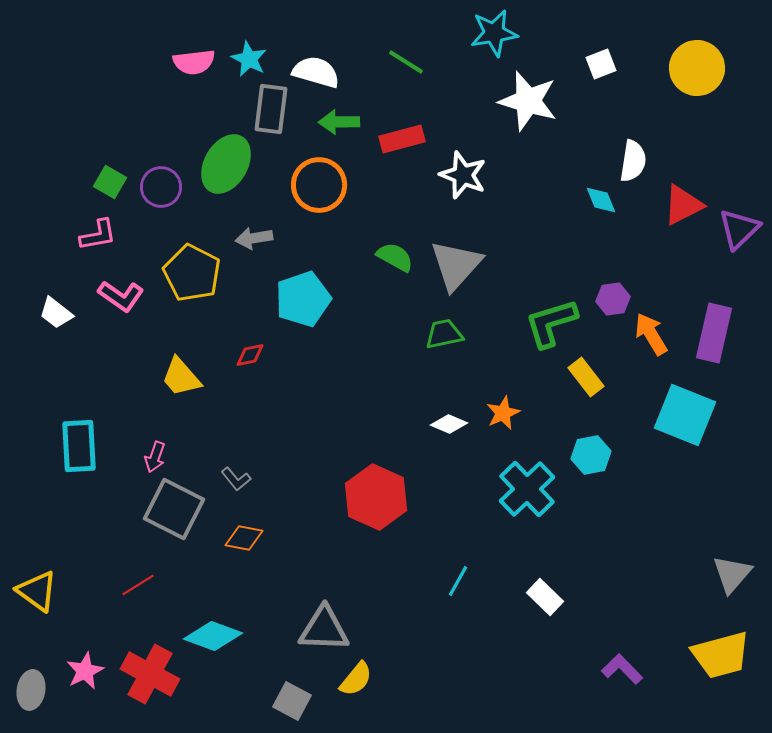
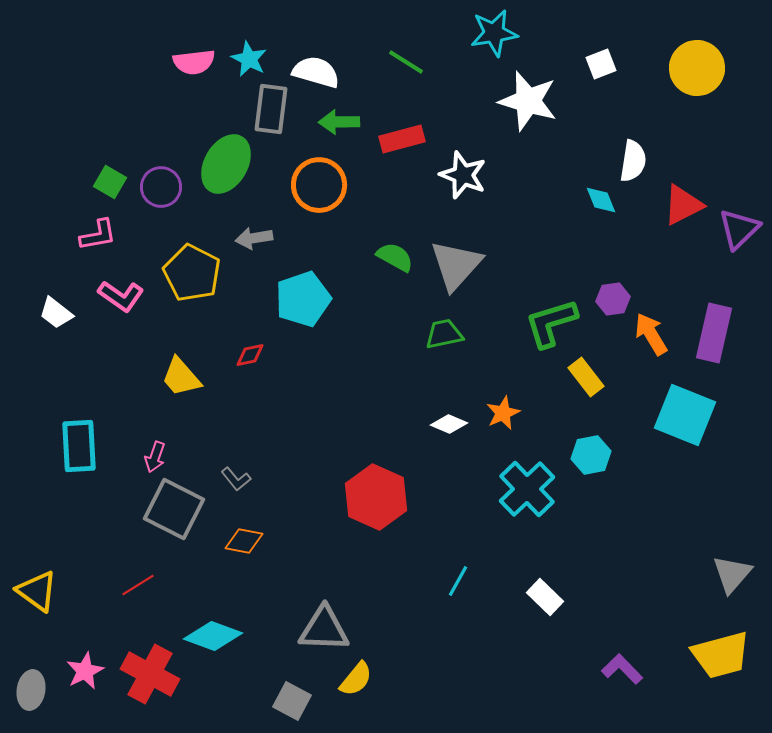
orange diamond at (244, 538): moved 3 px down
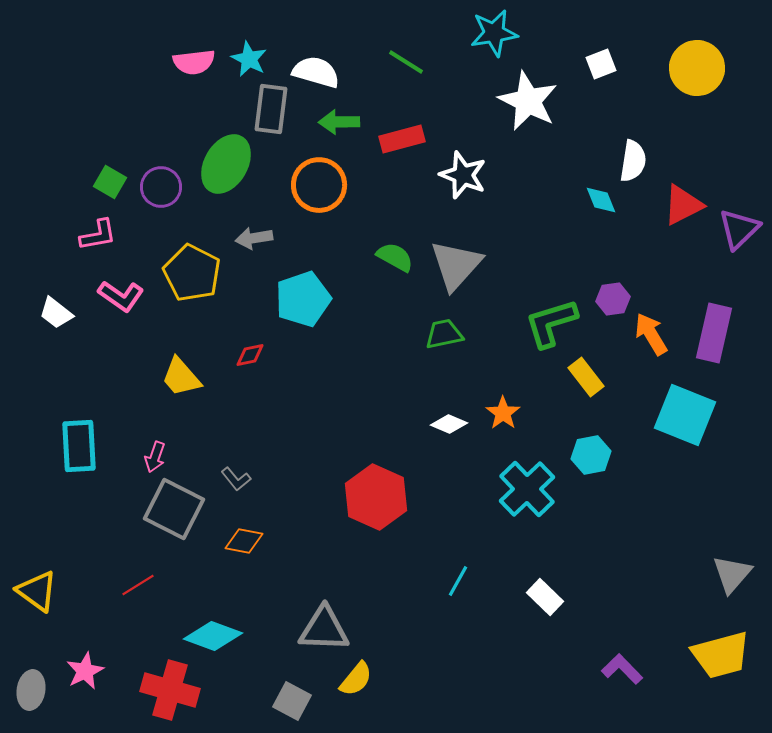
white star at (528, 101): rotated 10 degrees clockwise
orange star at (503, 413): rotated 12 degrees counterclockwise
red cross at (150, 674): moved 20 px right, 16 px down; rotated 12 degrees counterclockwise
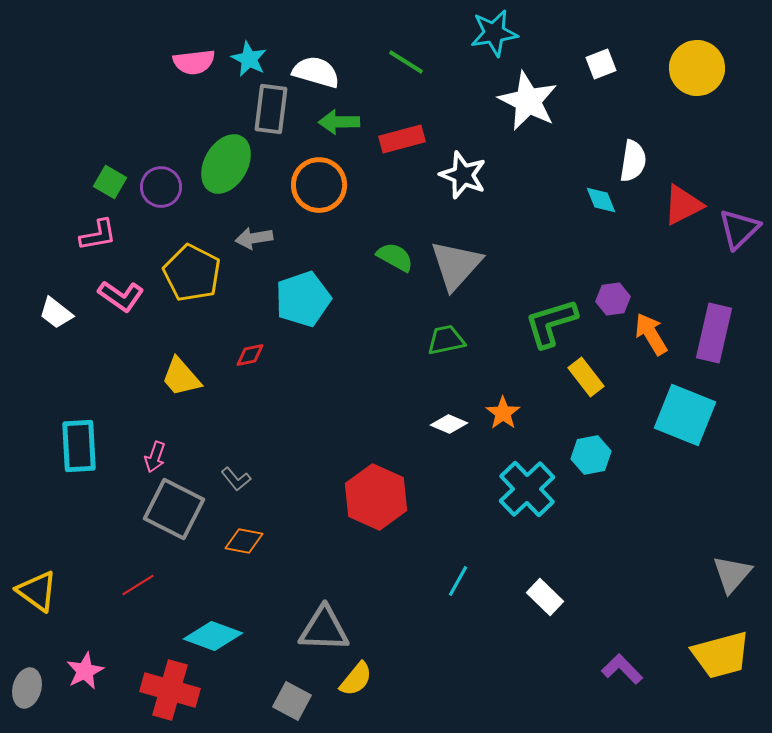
green trapezoid at (444, 334): moved 2 px right, 6 px down
gray ellipse at (31, 690): moved 4 px left, 2 px up; rotated 6 degrees clockwise
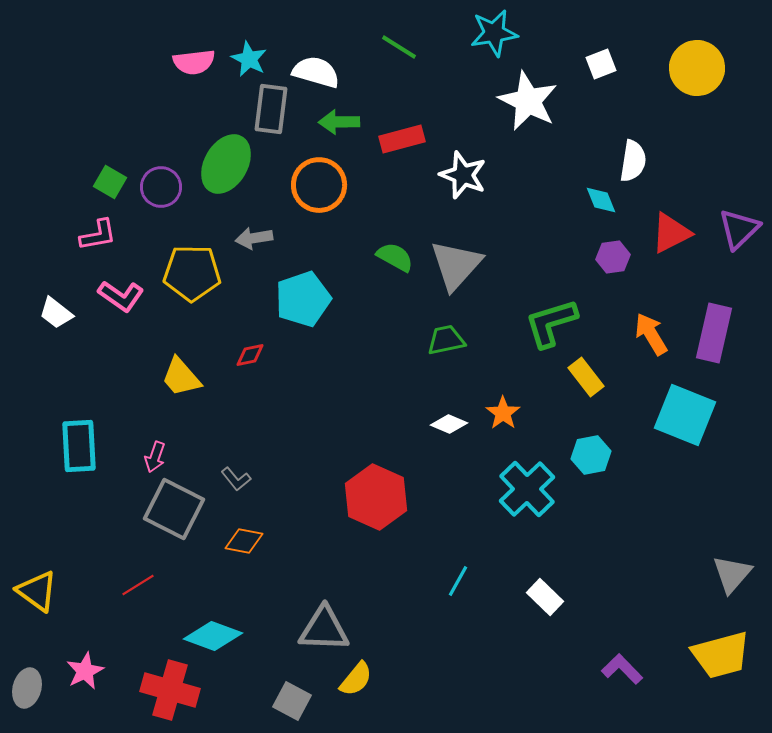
green line at (406, 62): moved 7 px left, 15 px up
red triangle at (683, 205): moved 12 px left, 28 px down
yellow pentagon at (192, 273): rotated 26 degrees counterclockwise
purple hexagon at (613, 299): moved 42 px up
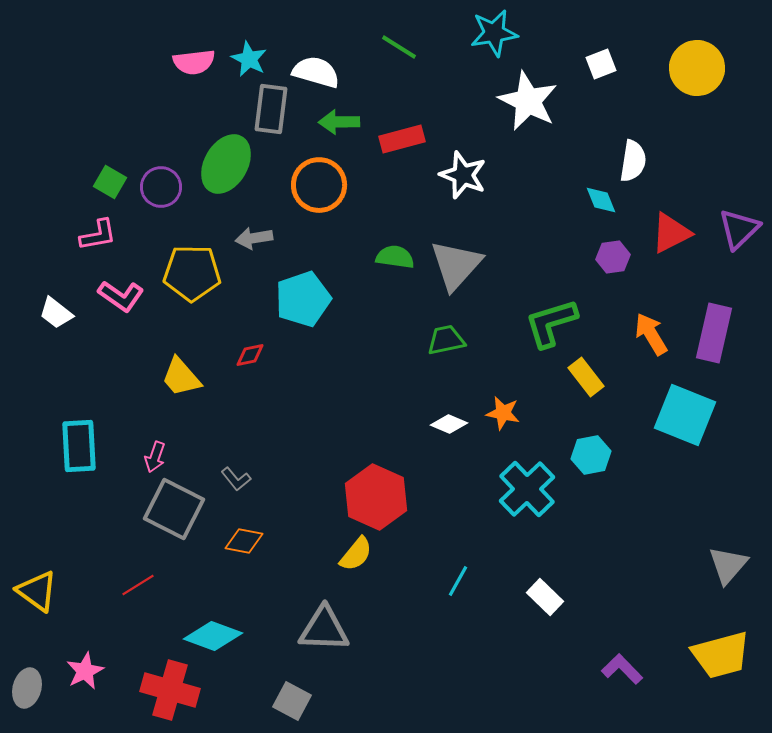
green semicircle at (395, 257): rotated 21 degrees counterclockwise
orange star at (503, 413): rotated 24 degrees counterclockwise
gray triangle at (732, 574): moved 4 px left, 9 px up
yellow semicircle at (356, 679): moved 125 px up
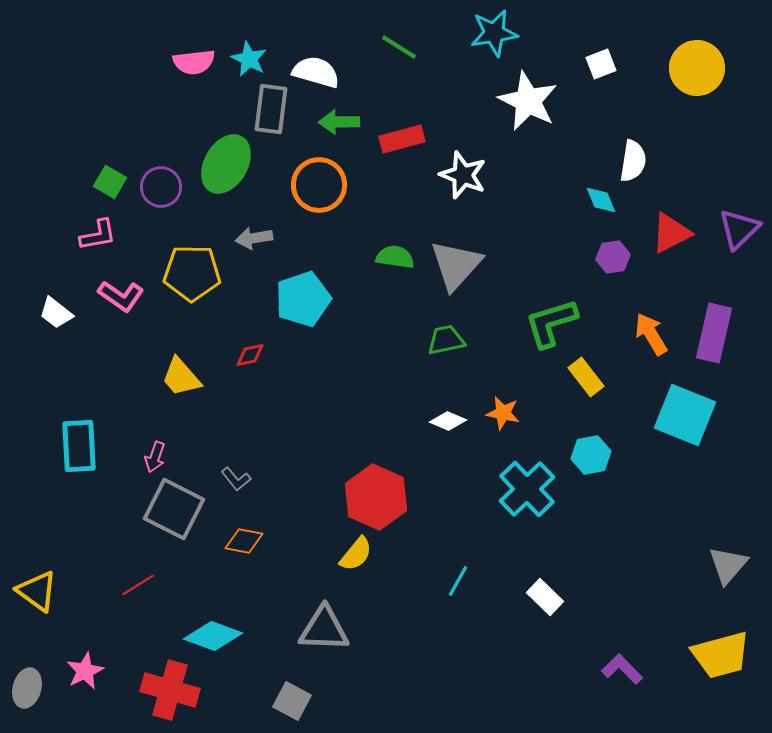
white diamond at (449, 424): moved 1 px left, 3 px up
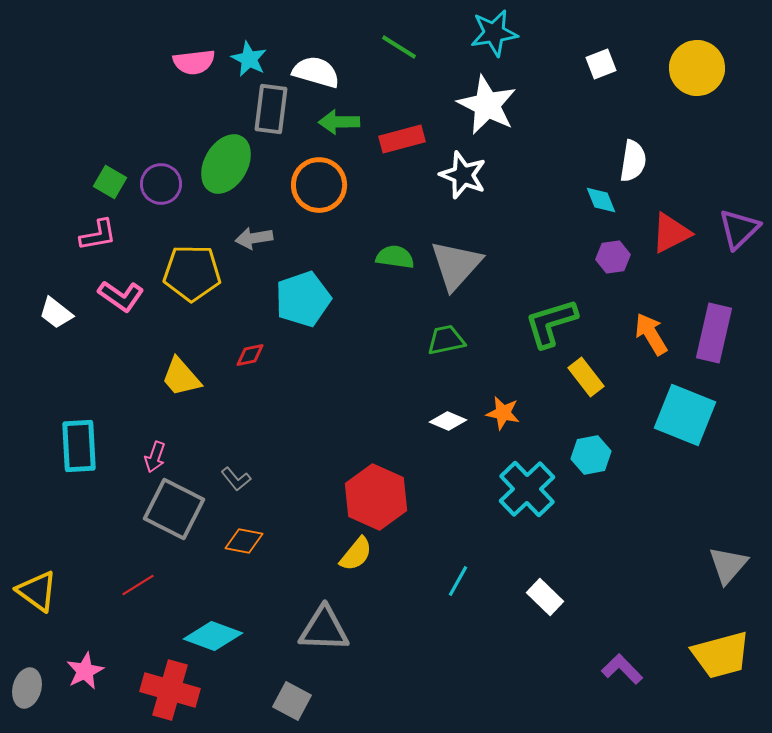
white star at (528, 101): moved 41 px left, 4 px down
purple circle at (161, 187): moved 3 px up
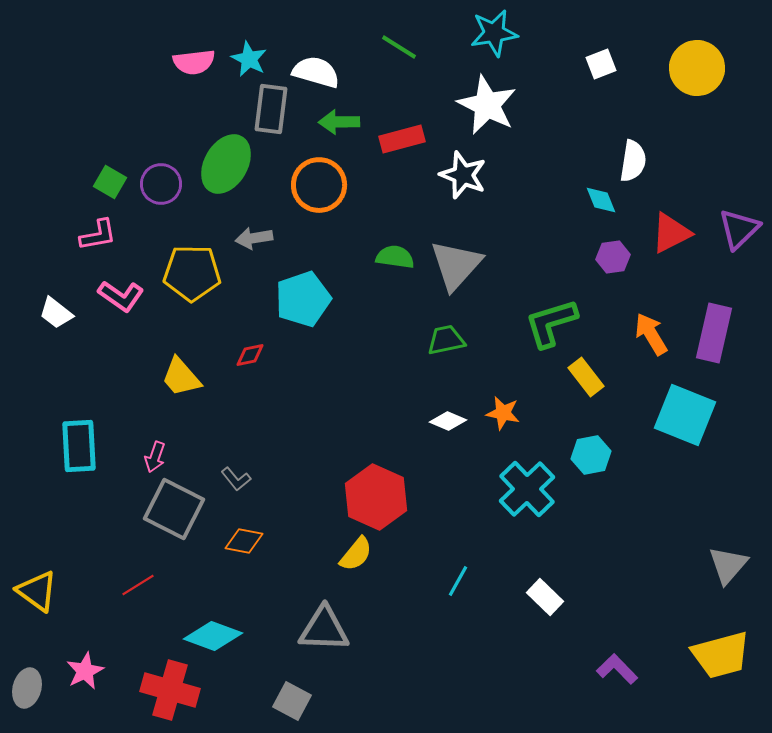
purple L-shape at (622, 669): moved 5 px left
